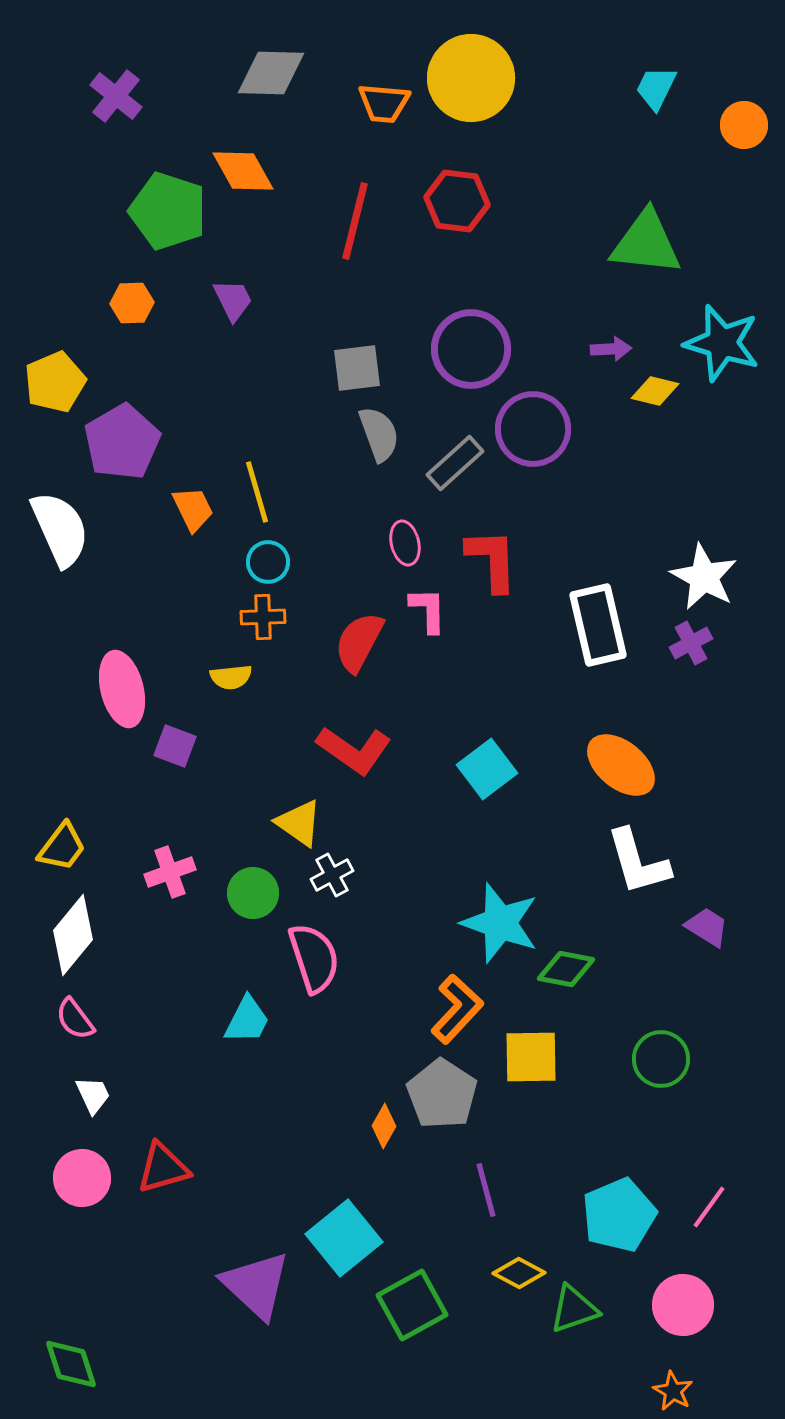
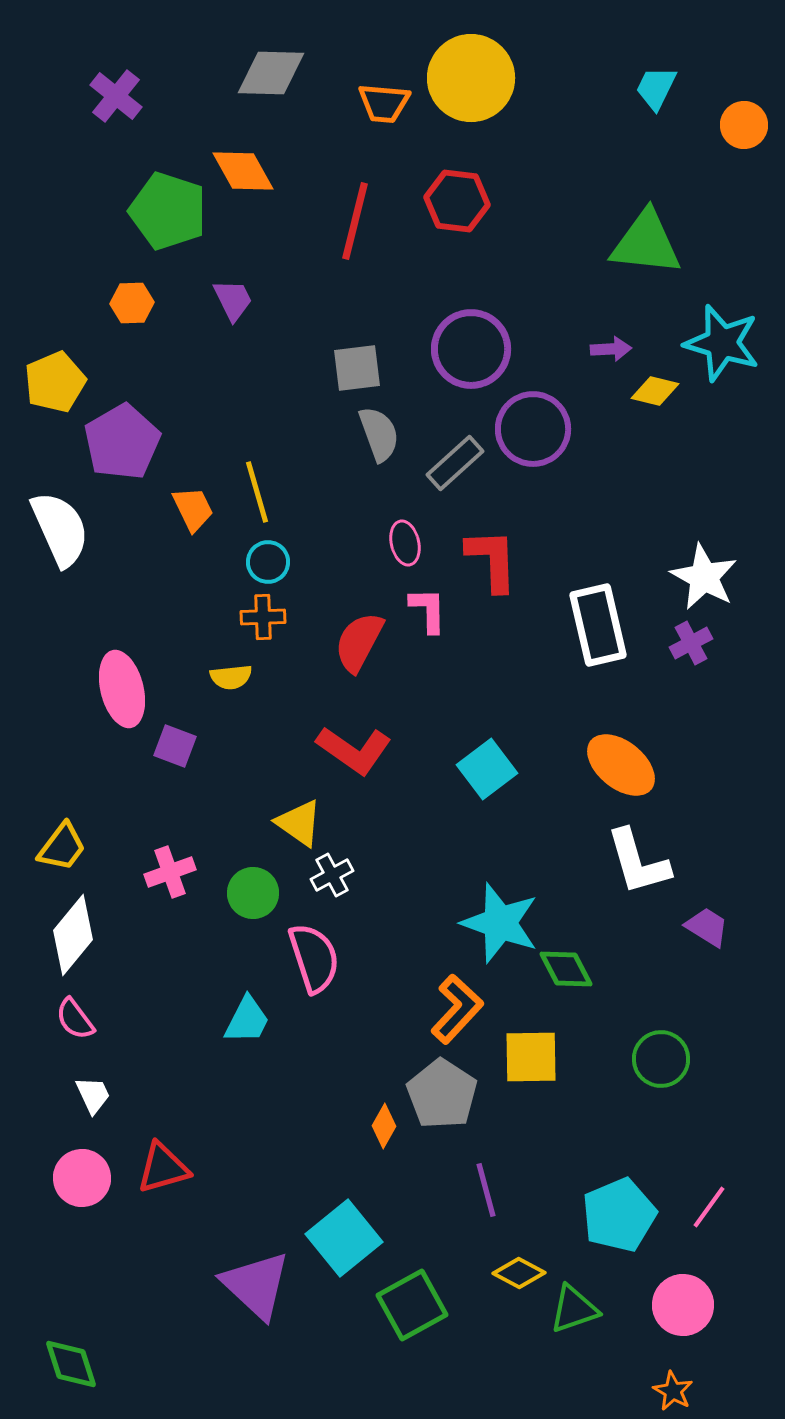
green diamond at (566, 969): rotated 52 degrees clockwise
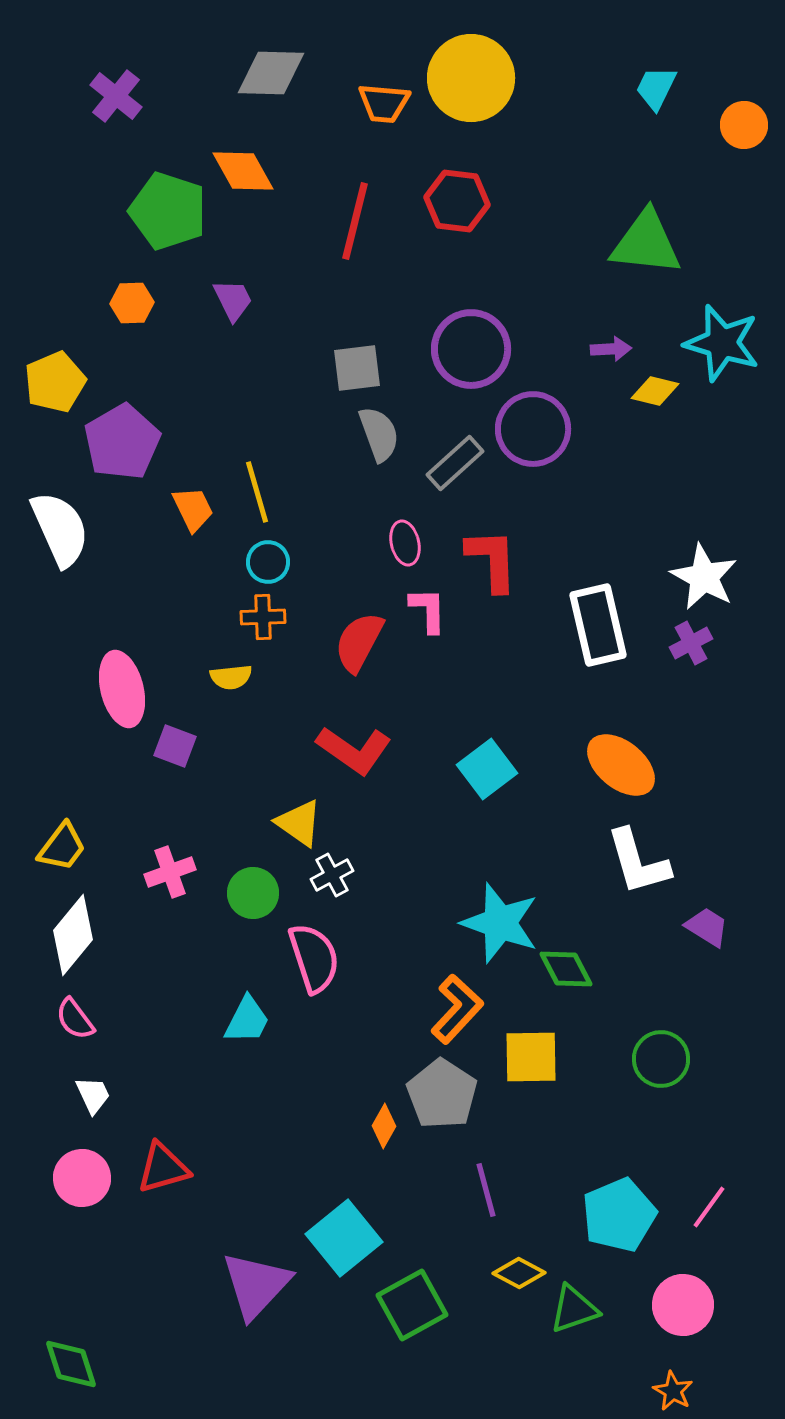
purple triangle at (256, 1285): rotated 30 degrees clockwise
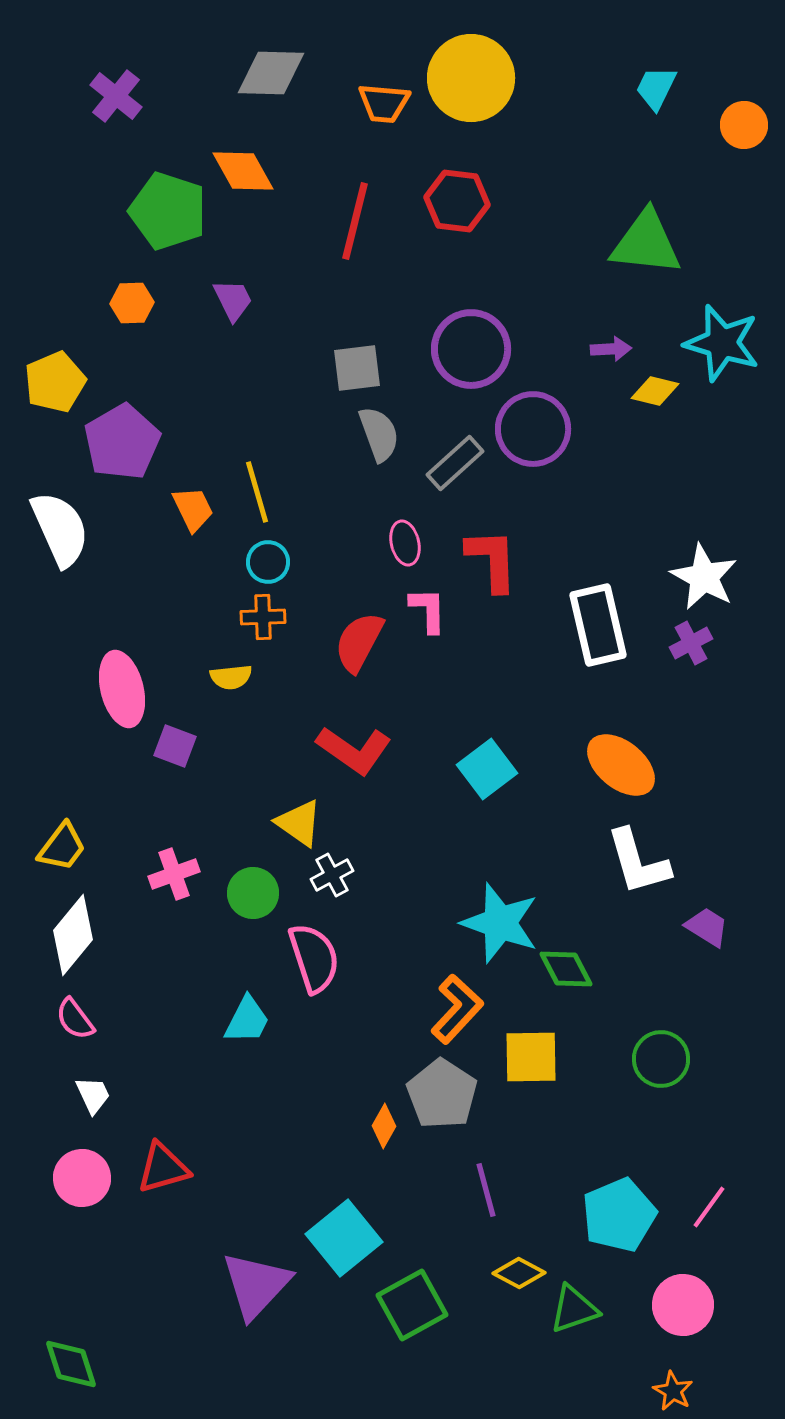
pink cross at (170, 872): moved 4 px right, 2 px down
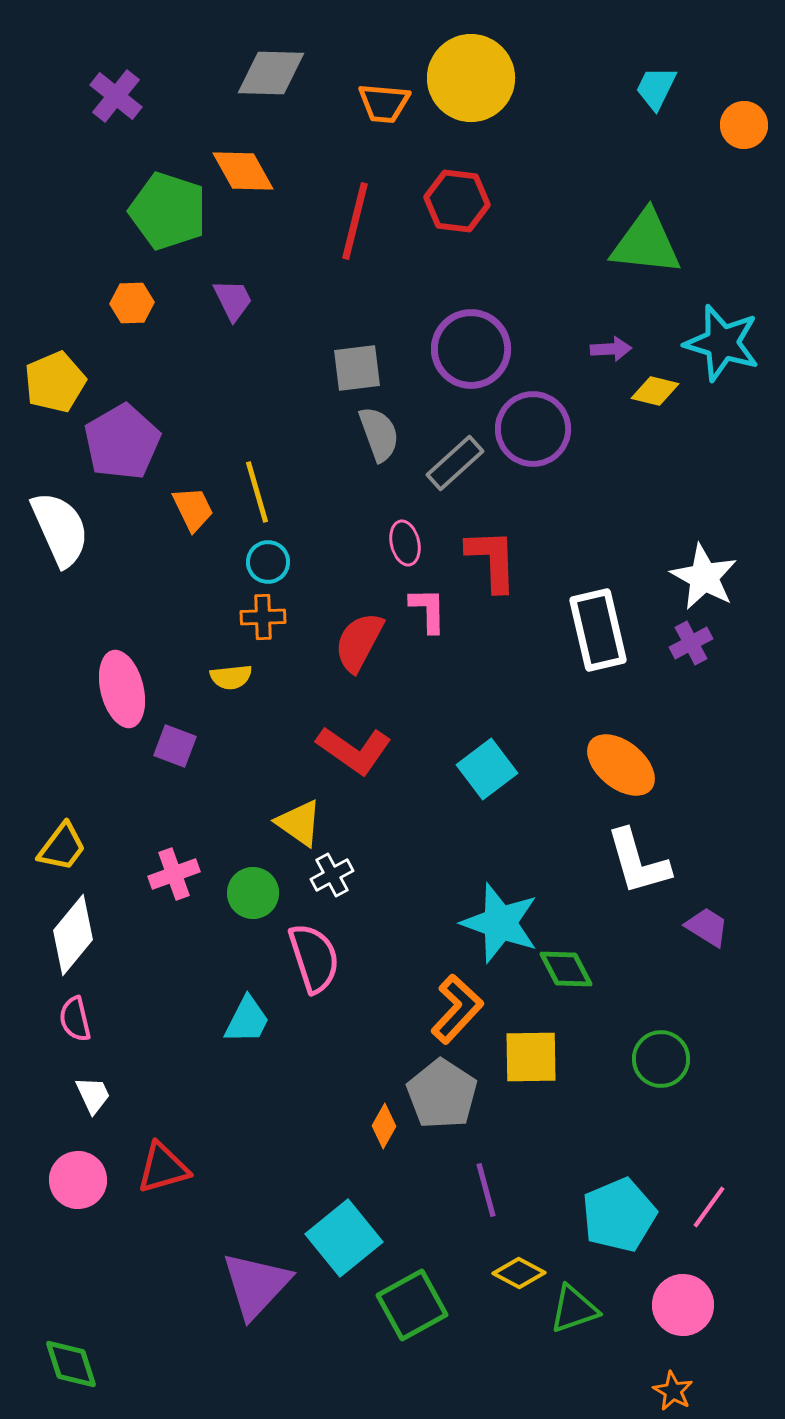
white rectangle at (598, 625): moved 5 px down
pink semicircle at (75, 1019): rotated 24 degrees clockwise
pink circle at (82, 1178): moved 4 px left, 2 px down
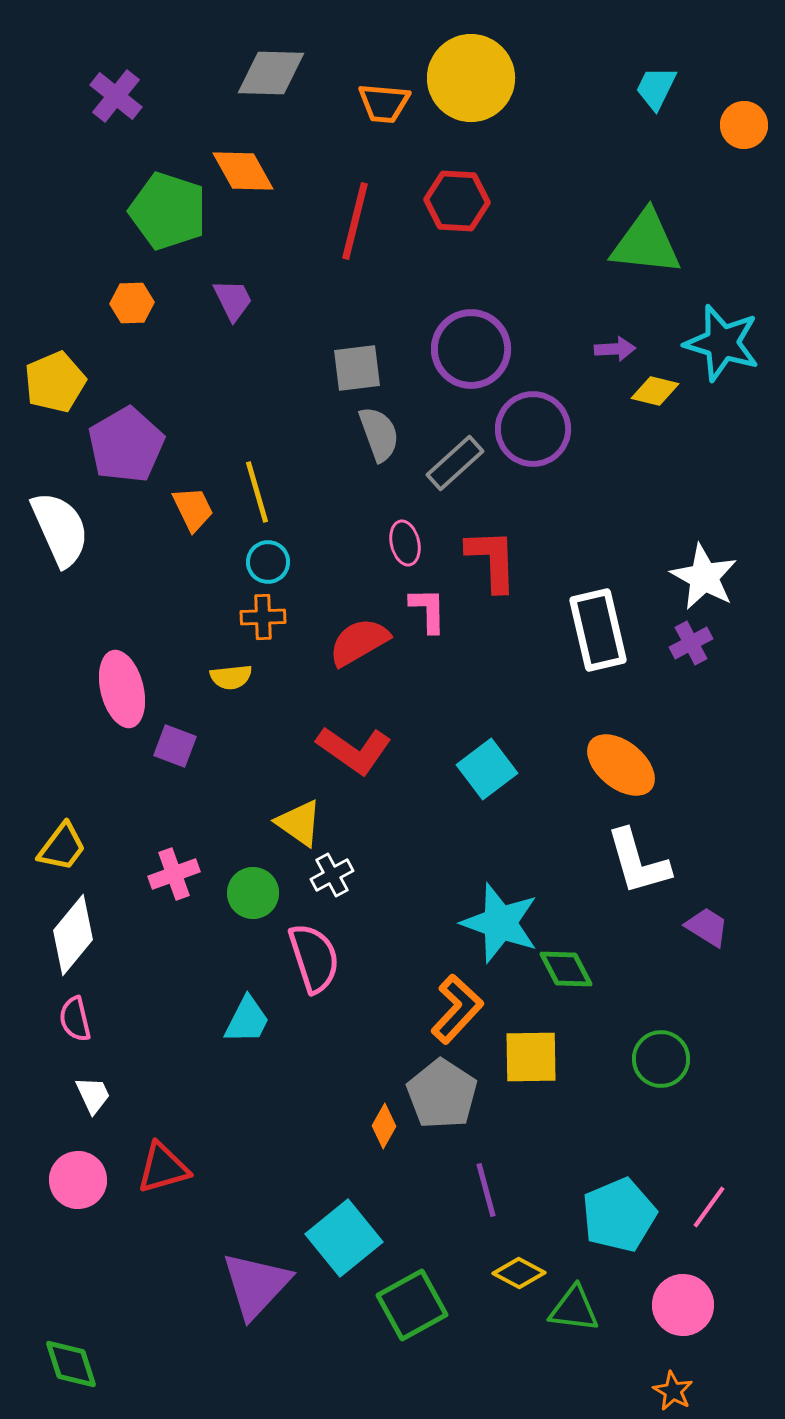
red hexagon at (457, 201): rotated 4 degrees counterclockwise
purple arrow at (611, 349): moved 4 px right
purple pentagon at (122, 442): moved 4 px right, 3 px down
red semicircle at (359, 642): rotated 32 degrees clockwise
green triangle at (574, 1309): rotated 26 degrees clockwise
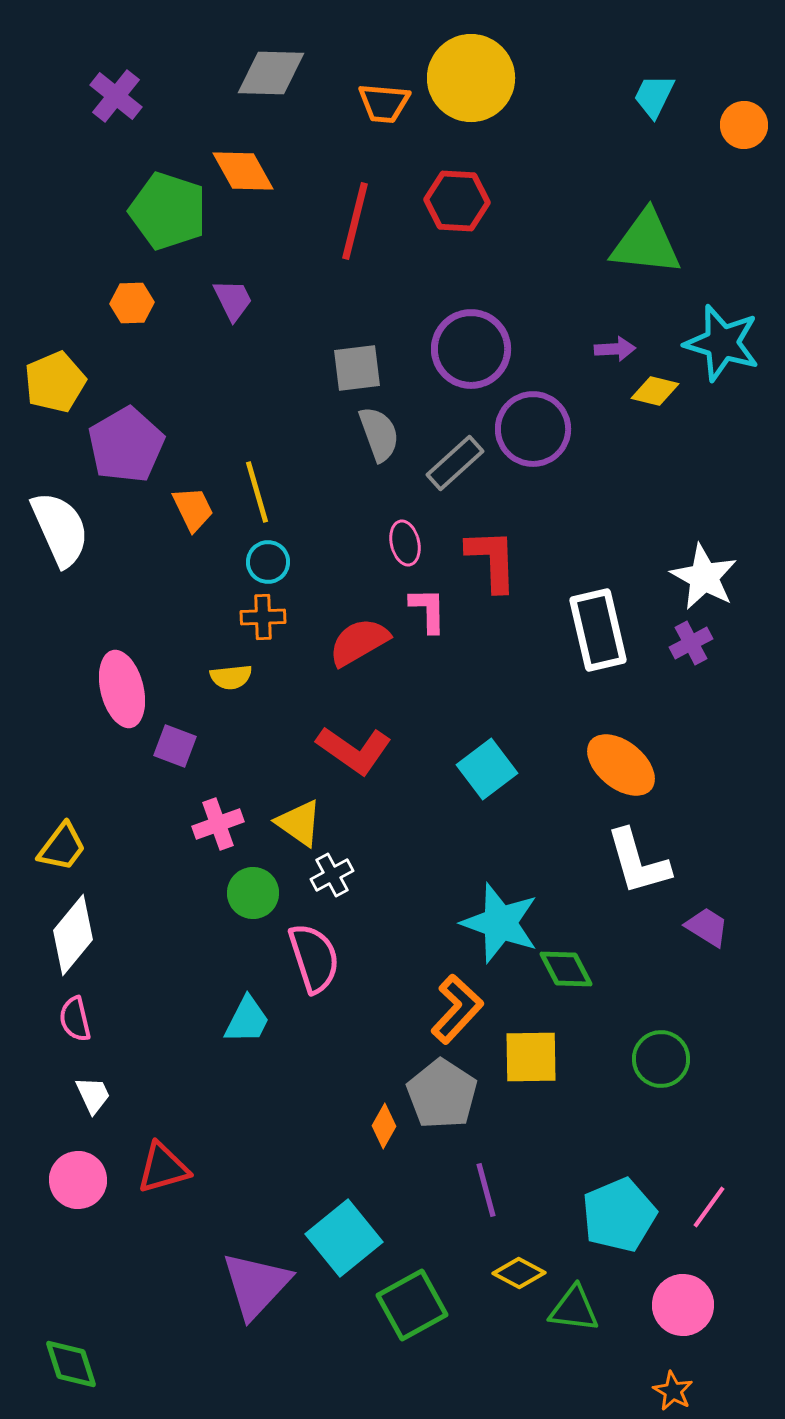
cyan trapezoid at (656, 88): moved 2 px left, 8 px down
pink cross at (174, 874): moved 44 px right, 50 px up
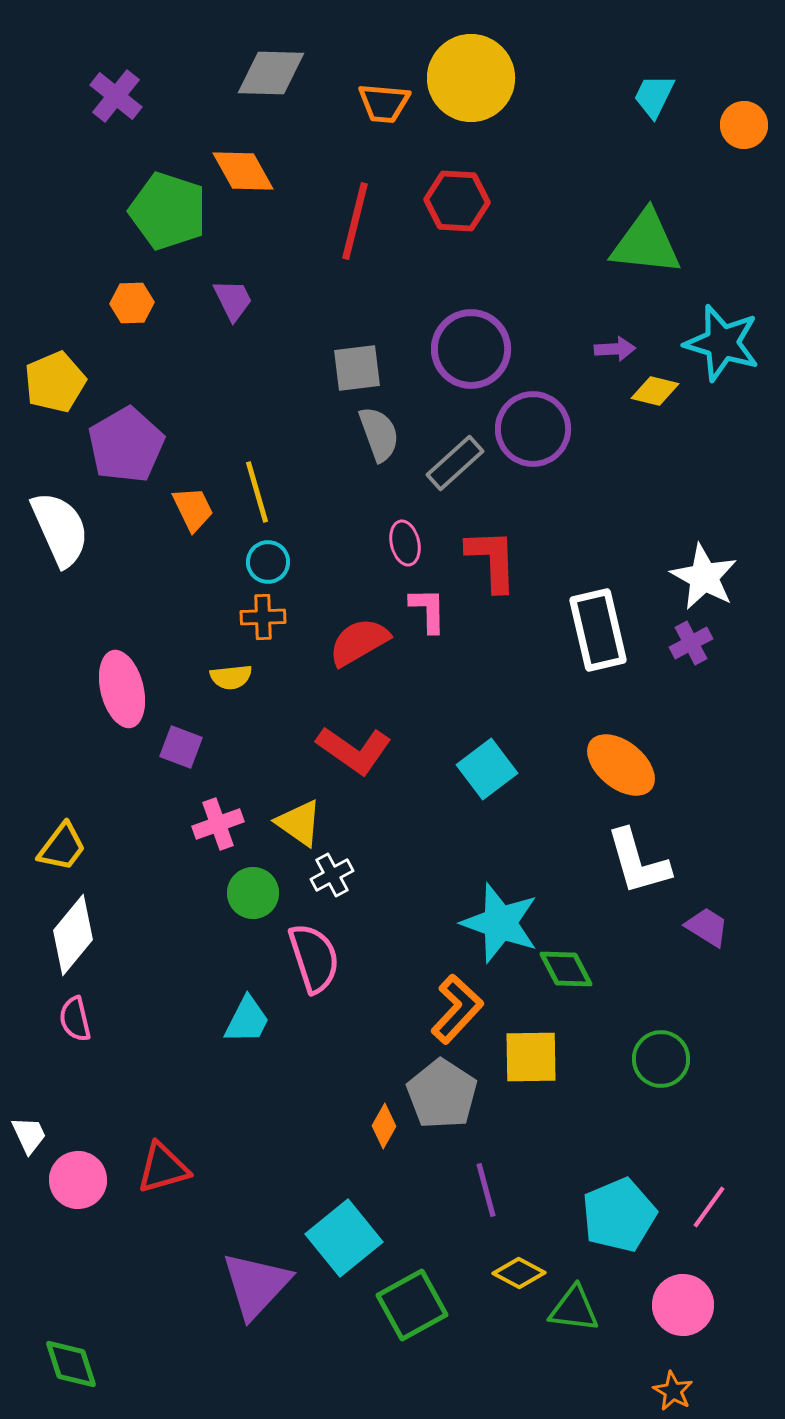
purple square at (175, 746): moved 6 px right, 1 px down
white trapezoid at (93, 1095): moved 64 px left, 40 px down
